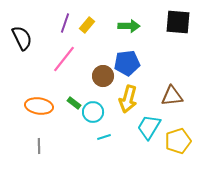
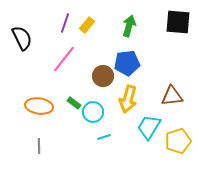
green arrow: rotated 75 degrees counterclockwise
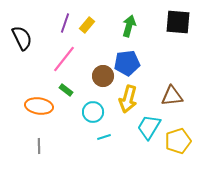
green rectangle: moved 8 px left, 13 px up
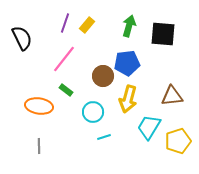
black square: moved 15 px left, 12 px down
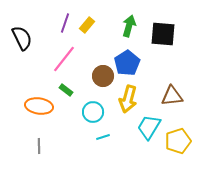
blue pentagon: rotated 25 degrees counterclockwise
cyan line: moved 1 px left
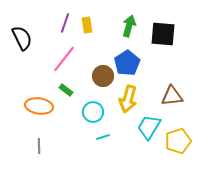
yellow rectangle: rotated 49 degrees counterclockwise
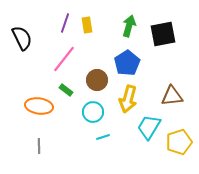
black square: rotated 16 degrees counterclockwise
brown circle: moved 6 px left, 4 px down
yellow pentagon: moved 1 px right, 1 px down
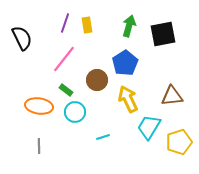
blue pentagon: moved 2 px left
yellow arrow: rotated 140 degrees clockwise
cyan circle: moved 18 px left
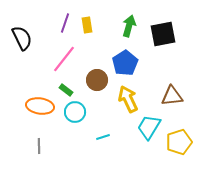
orange ellipse: moved 1 px right
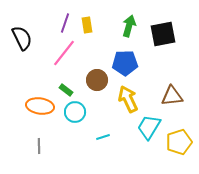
pink line: moved 6 px up
blue pentagon: rotated 30 degrees clockwise
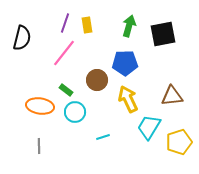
black semicircle: rotated 40 degrees clockwise
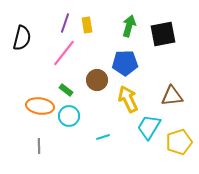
cyan circle: moved 6 px left, 4 px down
